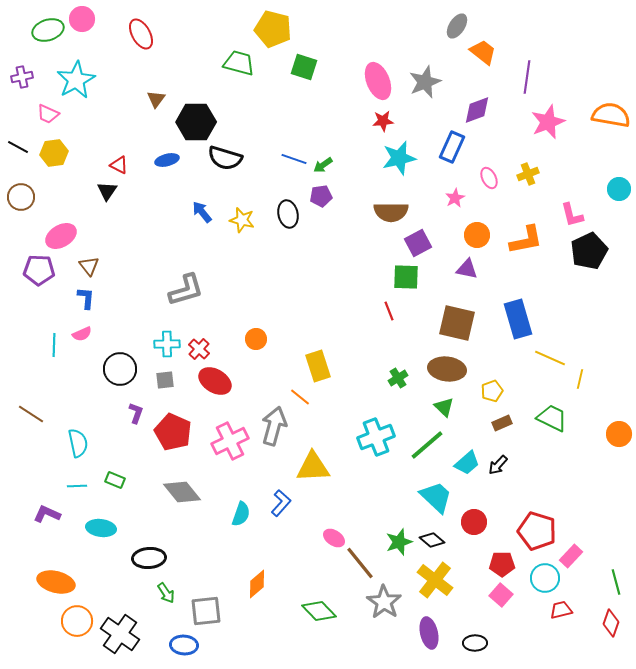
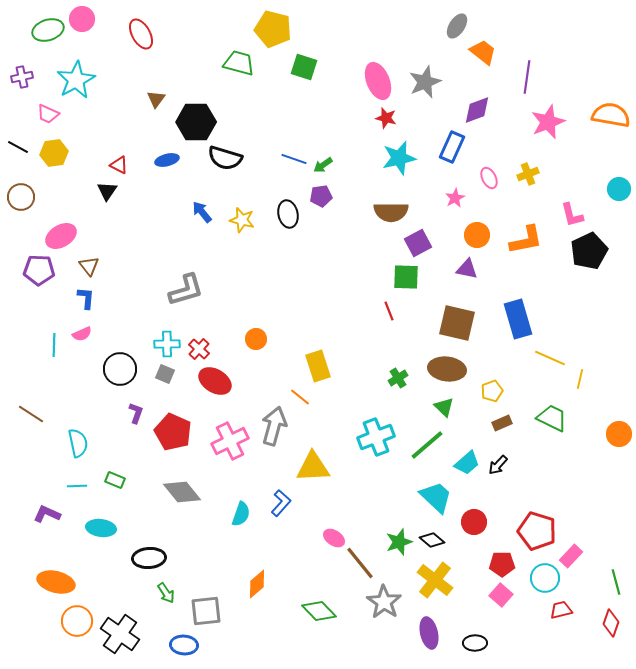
red star at (383, 121): moved 3 px right, 3 px up; rotated 20 degrees clockwise
gray square at (165, 380): moved 6 px up; rotated 30 degrees clockwise
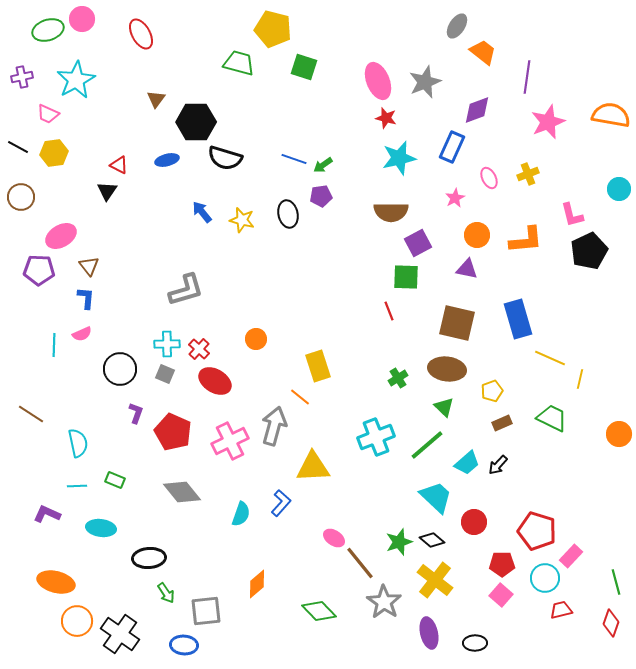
orange L-shape at (526, 240): rotated 6 degrees clockwise
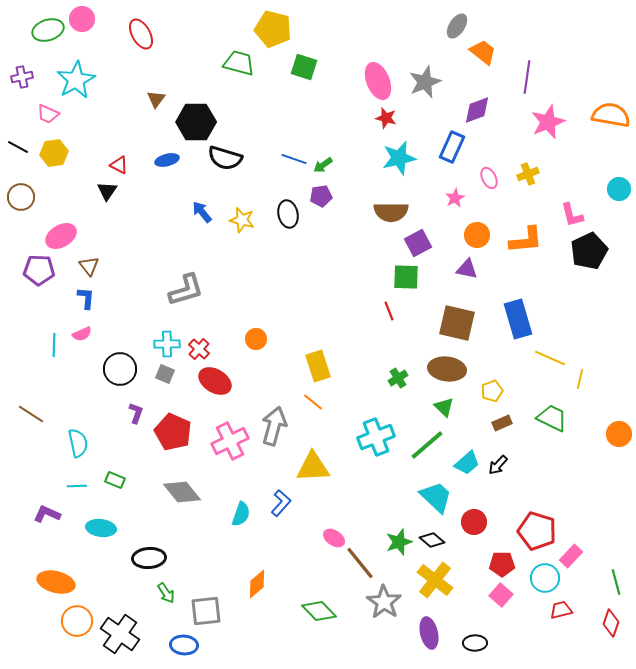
orange line at (300, 397): moved 13 px right, 5 px down
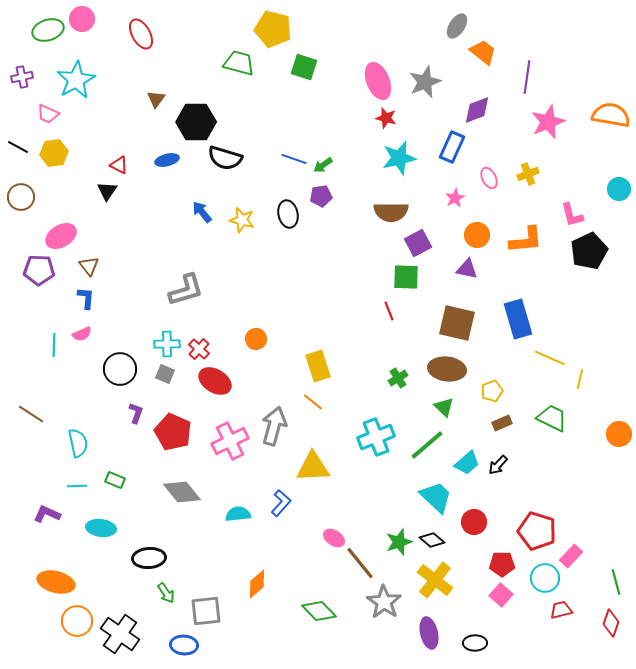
cyan semicircle at (241, 514): moved 3 px left; rotated 115 degrees counterclockwise
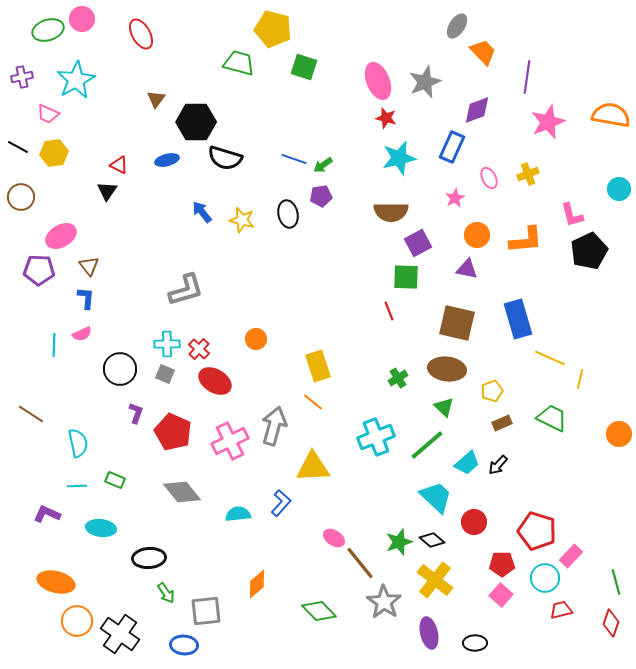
orange trapezoid at (483, 52): rotated 8 degrees clockwise
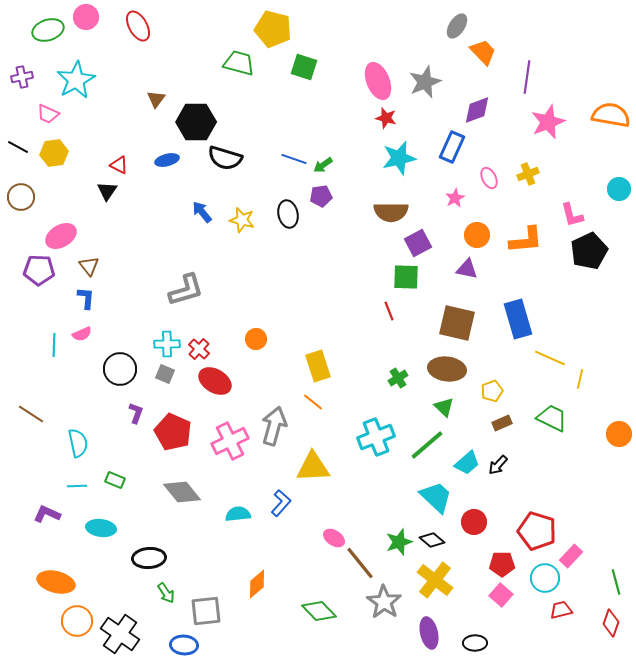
pink circle at (82, 19): moved 4 px right, 2 px up
red ellipse at (141, 34): moved 3 px left, 8 px up
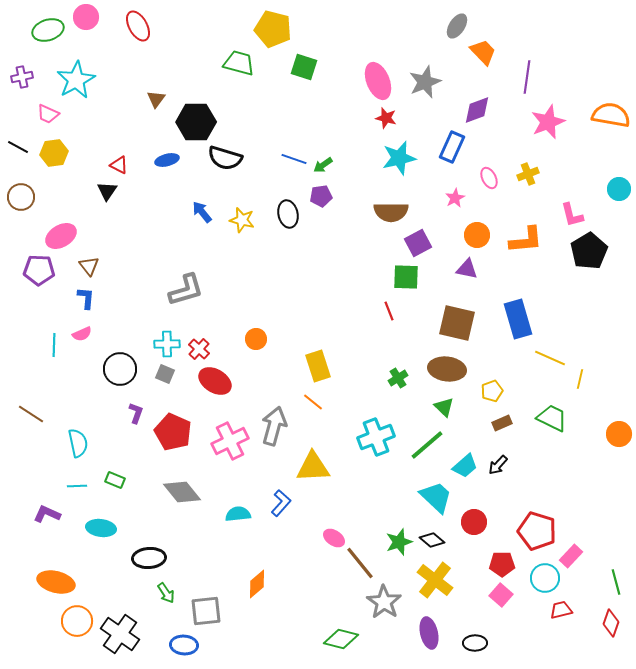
black pentagon at (589, 251): rotated 6 degrees counterclockwise
cyan trapezoid at (467, 463): moved 2 px left, 3 px down
green diamond at (319, 611): moved 22 px right, 28 px down; rotated 32 degrees counterclockwise
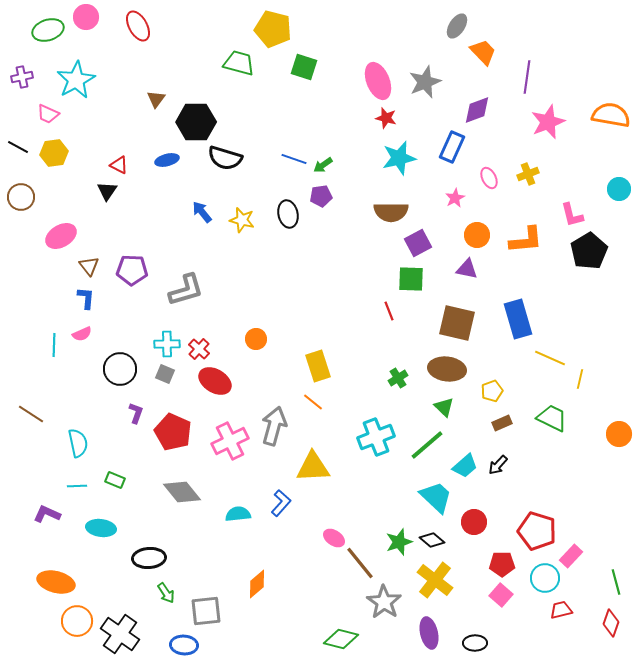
purple pentagon at (39, 270): moved 93 px right
green square at (406, 277): moved 5 px right, 2 px down
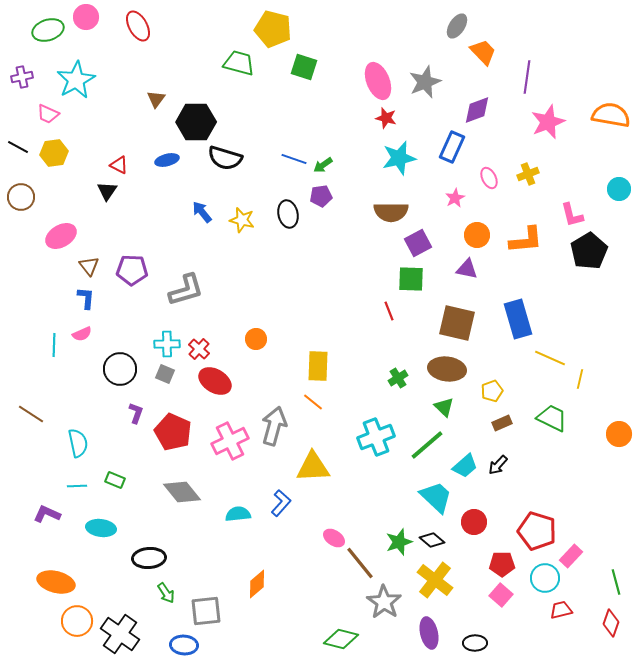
yellow rectangle at (318, 366): rotated 20 degrees clockwise
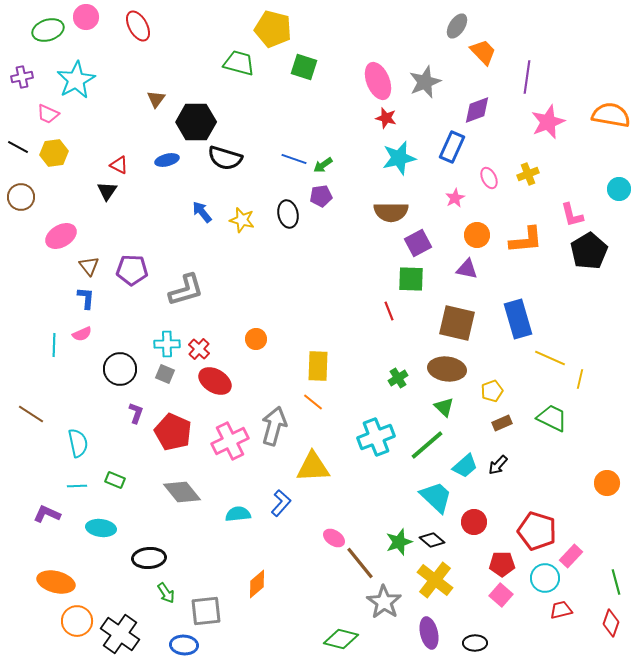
orange circle at (619, 434): moved 12 px left, 49 px down
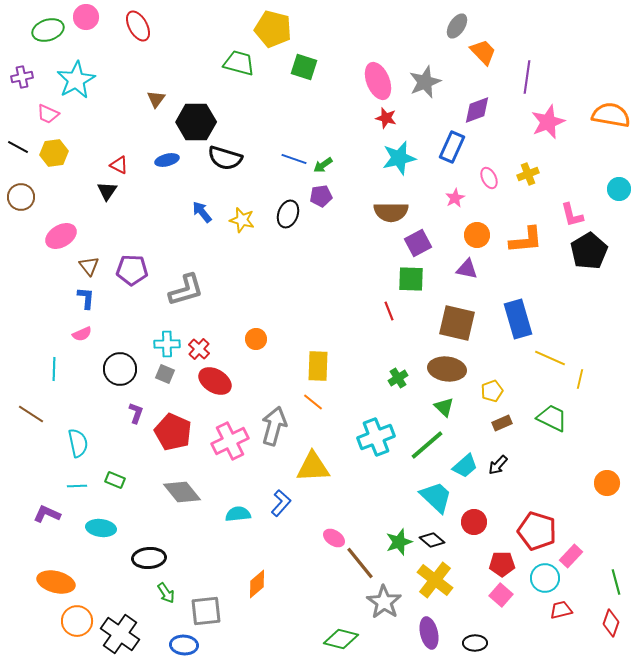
black ellipse at (288, 214): rotated 32 degrees clockwise
cyan line at (54, 345): moved 24 px down
